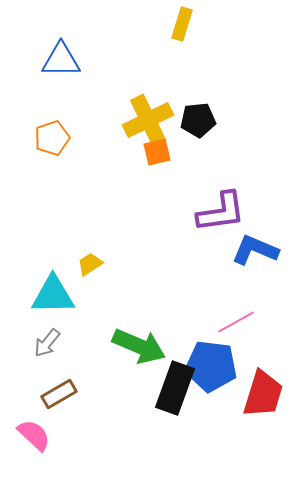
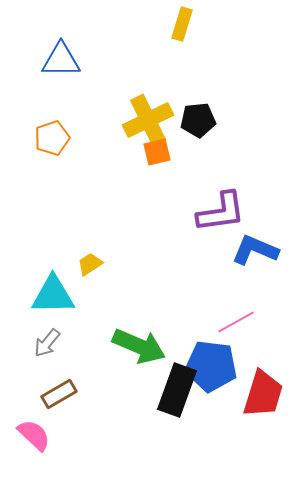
black rectangle: moved 2 px right, 2 px down
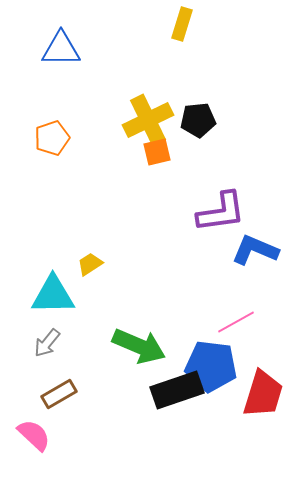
blue triangle: moved 11 px up
black rectangle: rotated 51 degrees clockwise
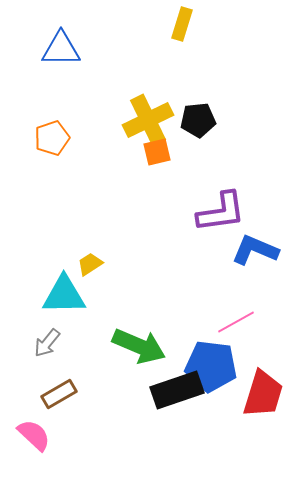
cyan triangle: moved 11 px right
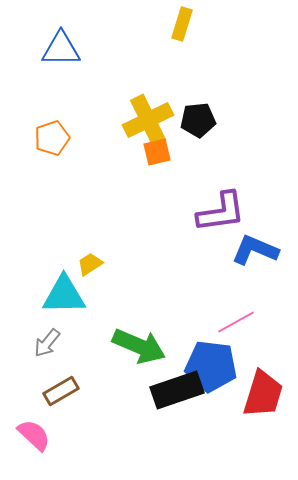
brown rectangle: moved 2 px right, 3 px up
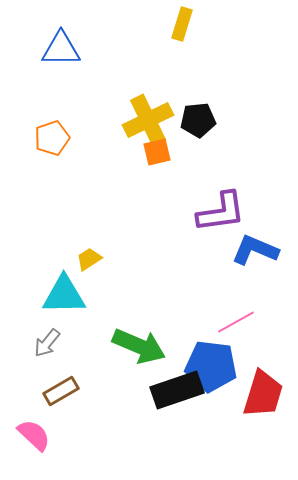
yellow trapezoid: moved 1 px left, 5 px up
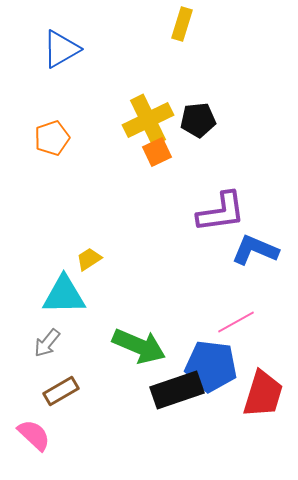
blue triangle: rotated 30 degrees counterclockwise
orange square: rotated 12 degrees counterclockwise
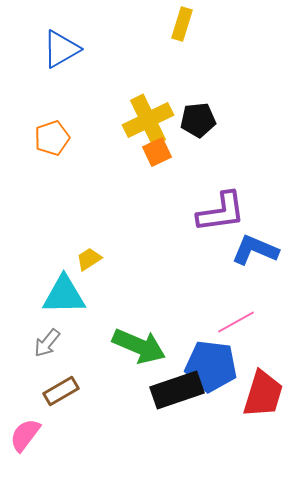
pink semicircle: moved 9 px left; rotated 96 degrees counterclockwise
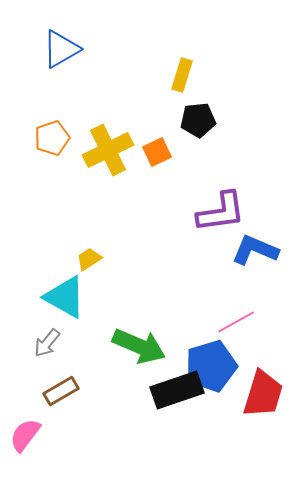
yellow rectangle: moved 51 px down
yellow cross: moved 40 px left, 30 px down
cyan triangle: moved 1 px right, 2 px down; rotated 30 degrees clockwise
blue pentagon: rotated 24 degrees counterclockwise
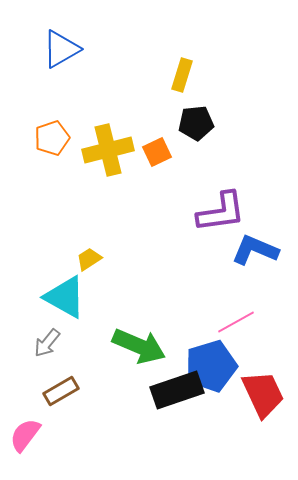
black pentagon: moved 2 px left, 3 px down
yellow cross: rotated 12 degrees clockwise
red trapezoid: rotated 42 degrees counterclockwise
